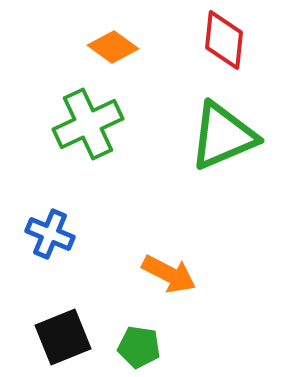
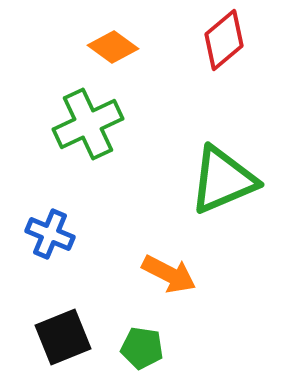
red diamond: rotated 44 degrees clockwise
green triangle: moved 44 px down
green pentagon: moved 3 px right, 1 px down
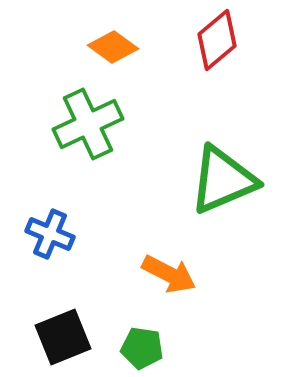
red diamond: moved 7 px left
